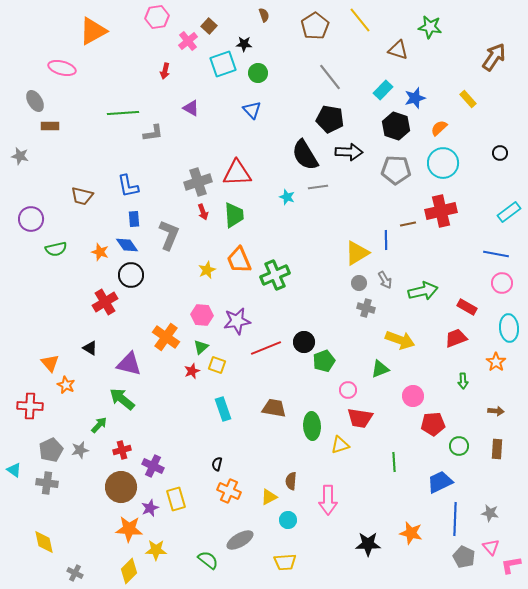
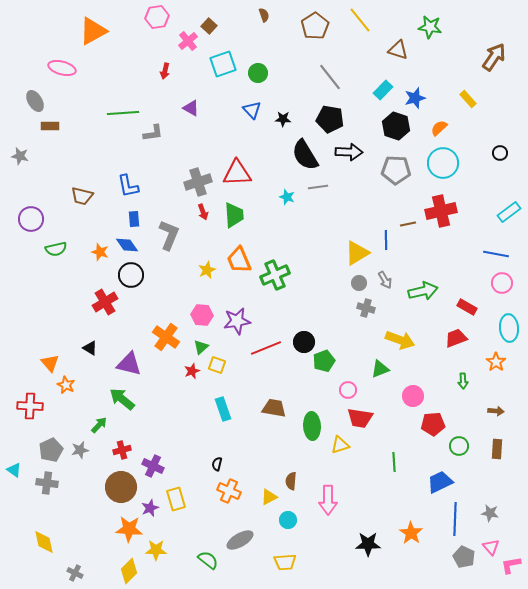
black star at (244, 44): moved 39 px right, 75 px down
orange star at (411, 533): rotated 20 degrees clockwise
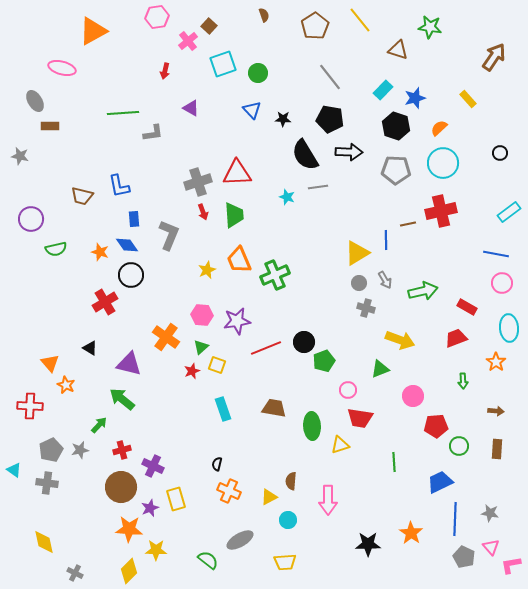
blue L-shape at (128, 186): moved 9 px left
red pentagon at (433, 424): moved 3 px right, 2 px down
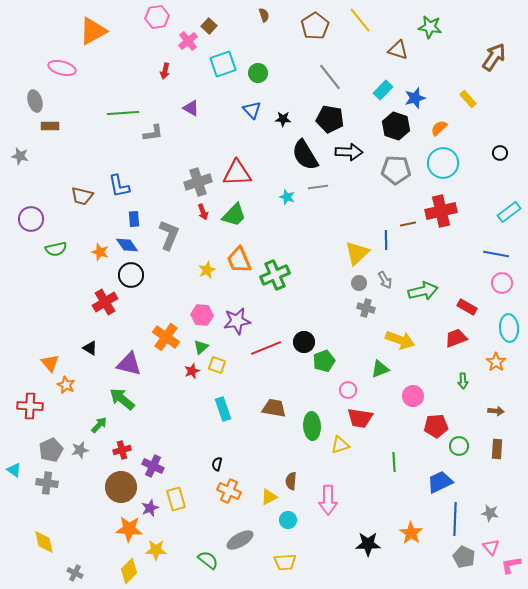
gray ellipse at (35, 101): rotated 15 degrees clockwise
green trapezoid at (234, 215): rotated 48 degrees clockwise
yellow triangle at (357, 253): rotated 12 degrees counterclockwise
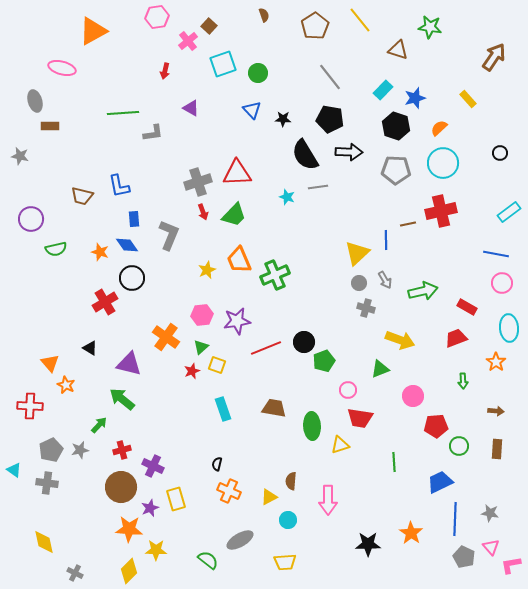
black circle at (131, 275): moved 1 px right, 3 px down
pink hexagon at (202, 315): rotated 10 degrees counterclockwise
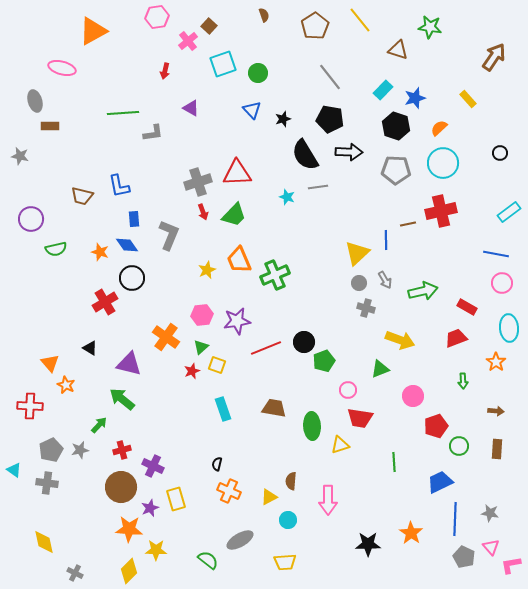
black star at (283, 119): rotated 21 degrees counterclockwise
red pentagon at (436, 426): rotated 15 degrees counterclockwise
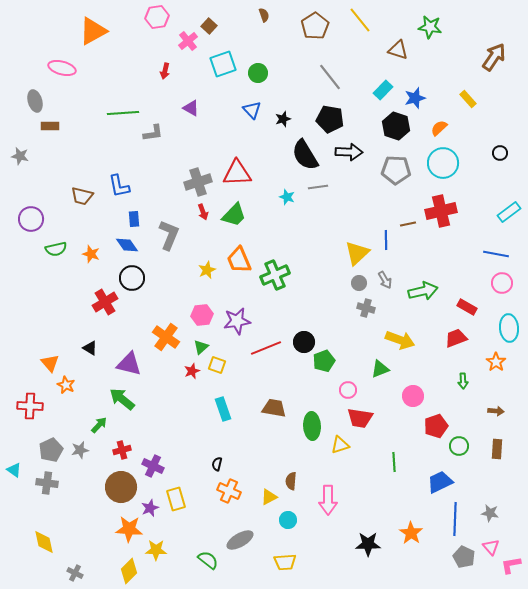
orange star at (100, 252): moved 9 px left, 2 px down
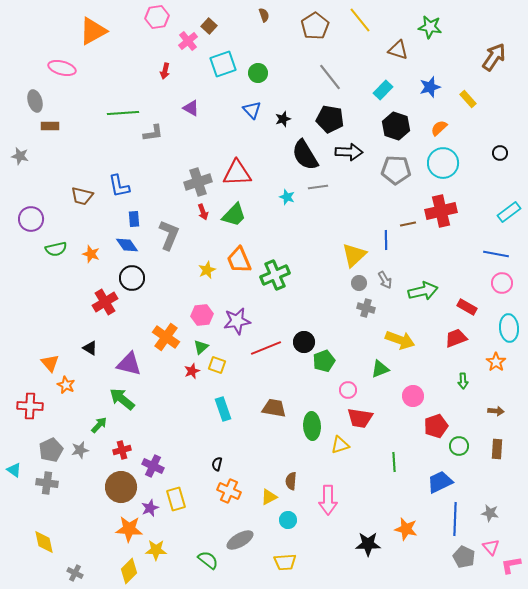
blue star at (415, 98): moved 15 px right, 11 px up
yellow triangle at (357, 253): moved 3 px left, 2 px down
orange star at (411, 533): moved 5 px left, 4 px up; rotated 20 degrees counterclockwise
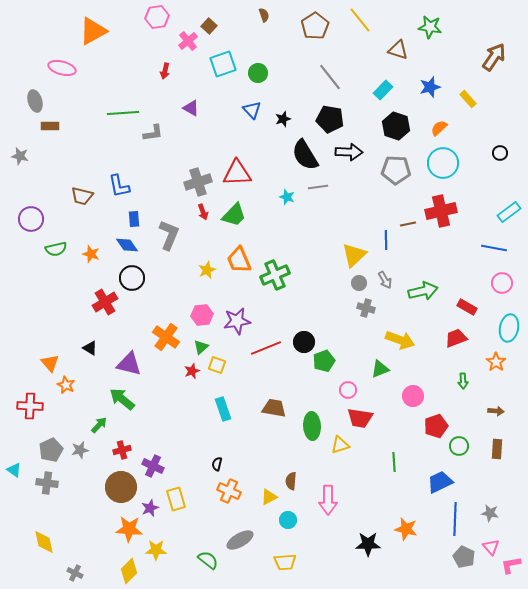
blue line at (496, 254): moved 2 px left, 6 px up
cyan ellipse at (509, 328): rotated 16 degrees clockwise
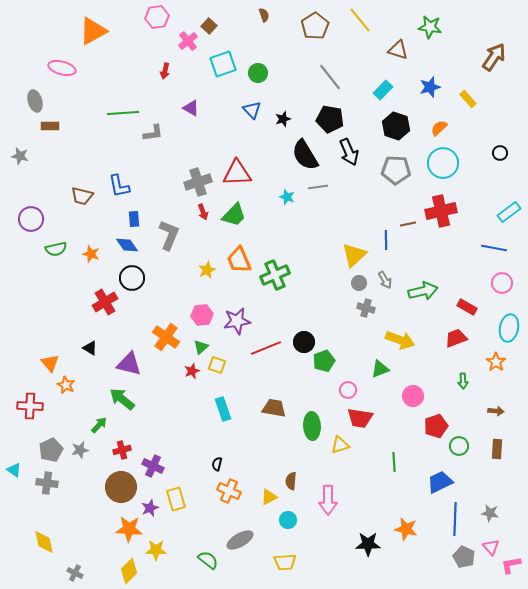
black arrow at (349, 152): rotated 64 degrees clockwise
